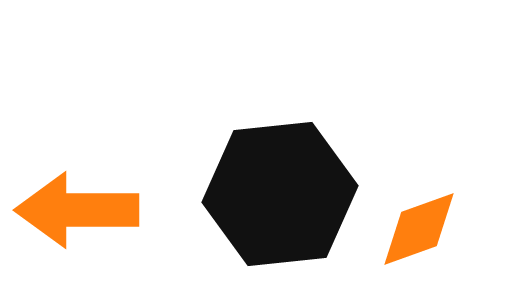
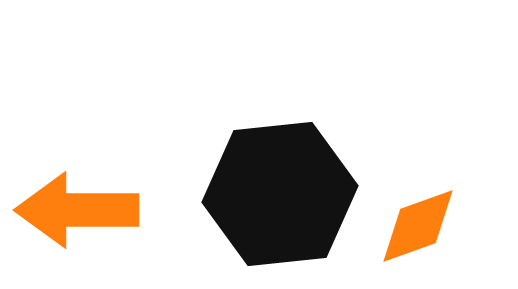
orange diamond: moved 1 px left, 3 px up
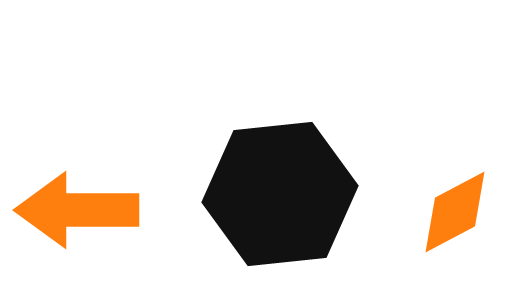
orange diamond: moved 37 px right, 14 px up; rotated 8 degrees counterclockwise
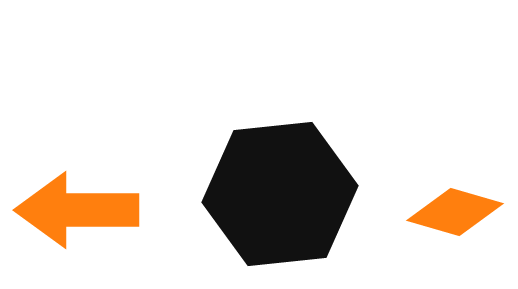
orange diamond: rotated 44 degrees clockwise
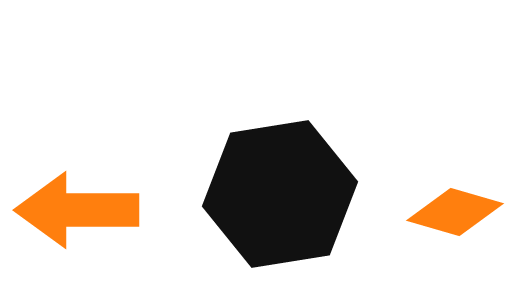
black hexagon: rotated 3 degrees counterclockwise
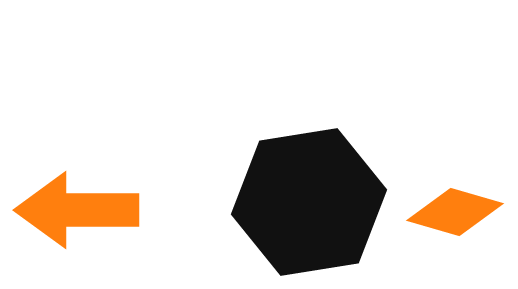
black hexagon: moved 29 px right, 8 px down
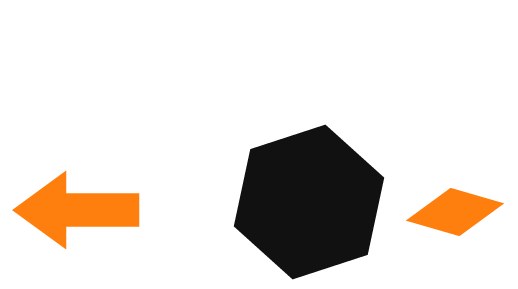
black hexagon: rotated 9 degrees counterclockwise
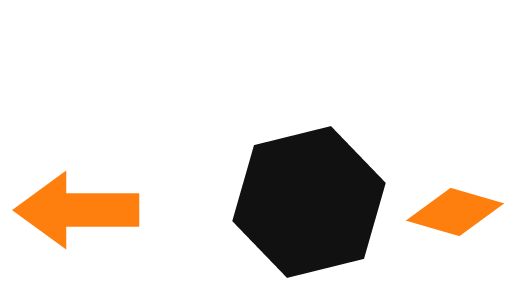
black hexagon: rotated 4 degrees clockwise
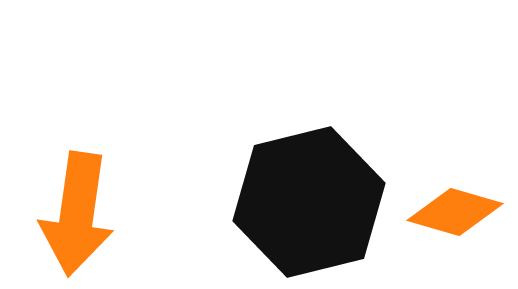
orange arrow: moved 4 px down; rotated 82 degrees counterclockwise
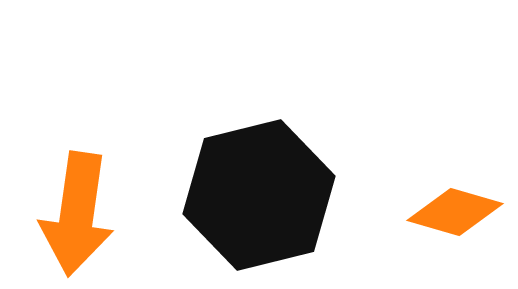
black hexagon: moved 50 px left, 7 px up
